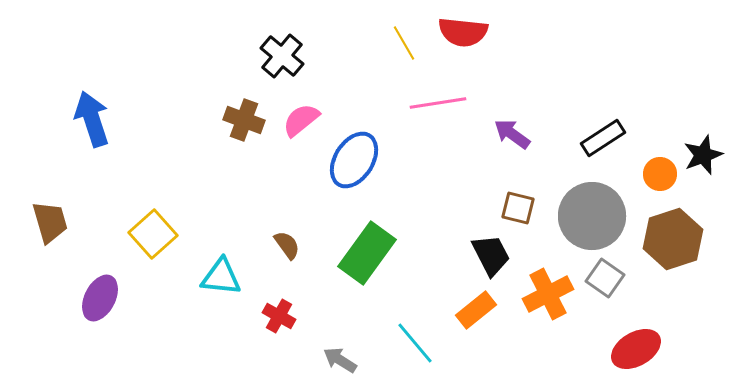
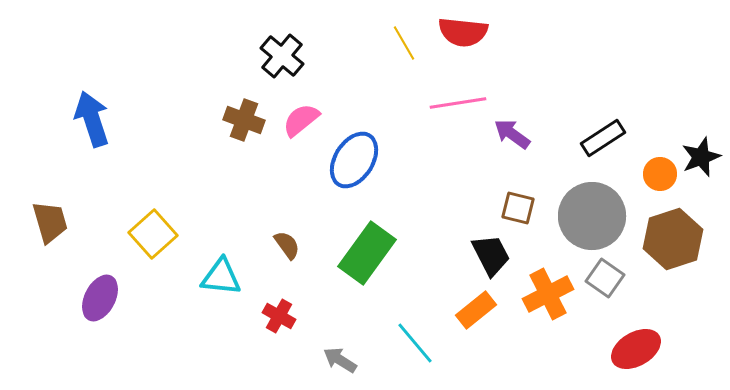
pink line: moved 20 px right
black star: moved 2 px left, 2 px down
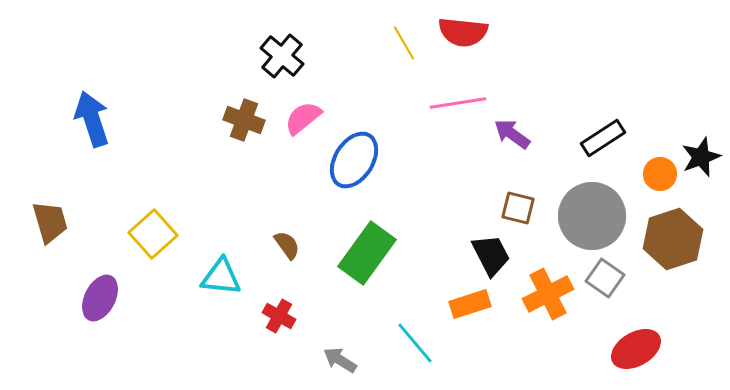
pink semicircle: moved 2 px right, 2 px up
orange rectangle: moved 6 px left, 6 px up; rotated 21 degrees clockwise
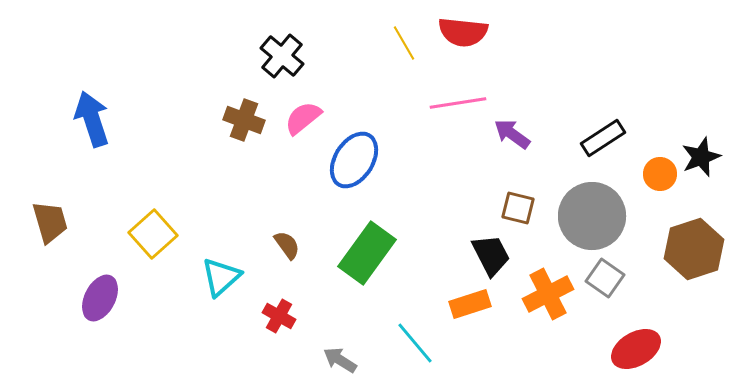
brown hexagon: moved 21 px right, 10 px down
cyan triangle: rotated 48 degrees counterclockwise
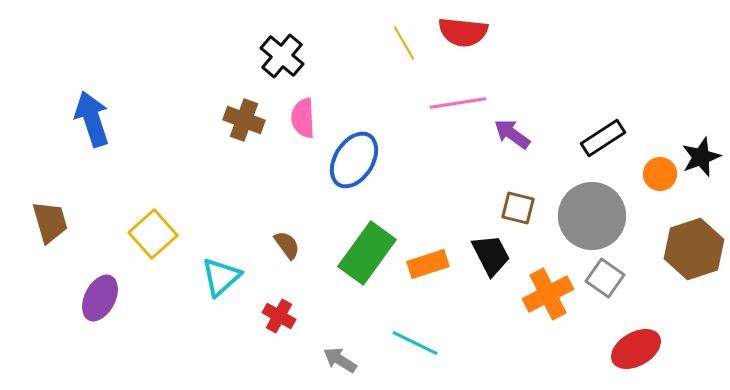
pink semicircle: rotated 54 degrees counterclockwise
orange rectangle: moved 42 px left, 40 px up
cyan line: rotated 24 degrees counterclockwise
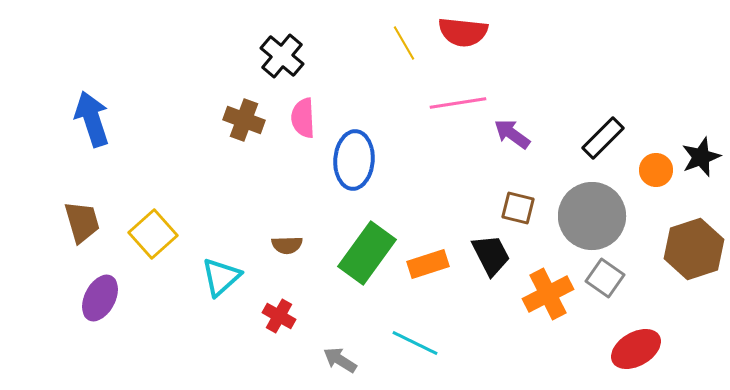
black rectangle: rotated 12 degrees counterclockwise
blue ellipse: rotated 28 degrees counterclockwise
orange circle: moved 4 px left, 4 px up
brown trapezoid: moved 32 px right
brown semicircle: rotated 124 degrees clockwise
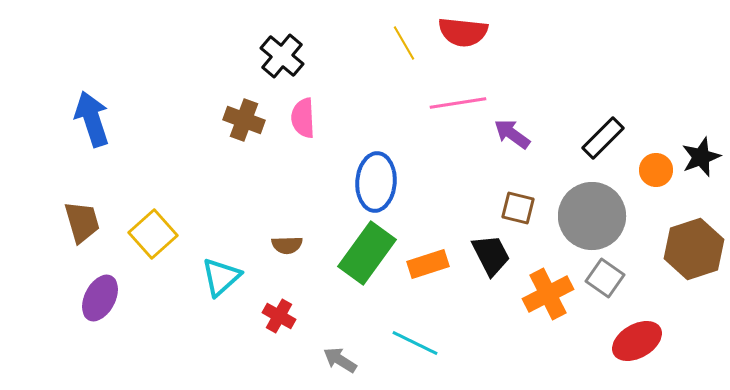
blue ellipse: moved 22 px right, 22 px down
red ellipse: moved 1 px right, 8 px up
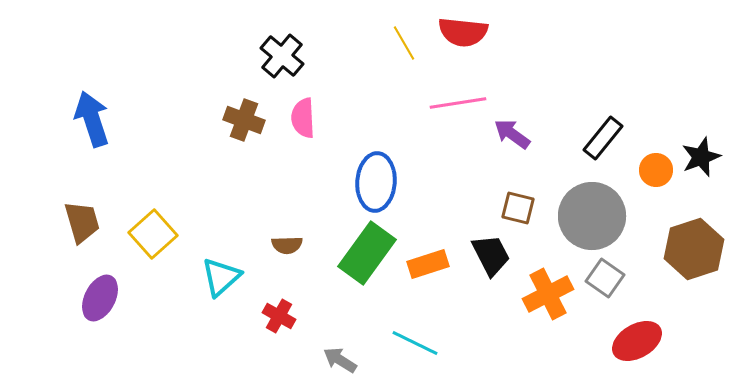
black rectangle: rotated 6 degrees counterclockwise
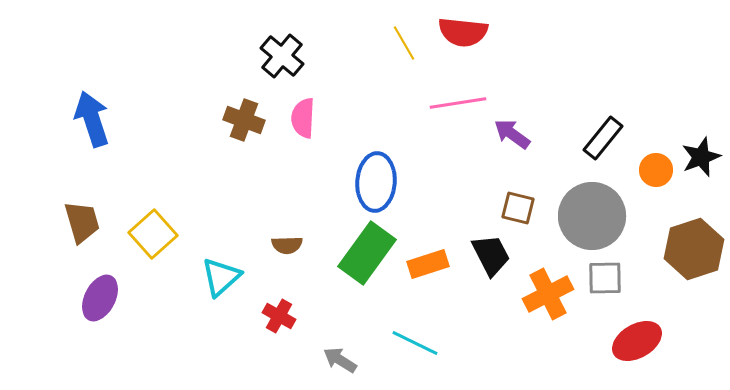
pink semicircle: rotated 6 degrees clockwise
gray square: rotated 36 degrees counterclockwise
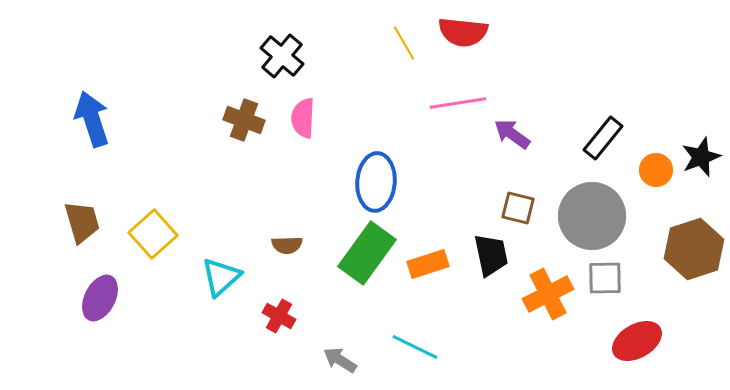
black trapezoid: rotated 15 degrees clockwise
cyan line: moved 4 px down
